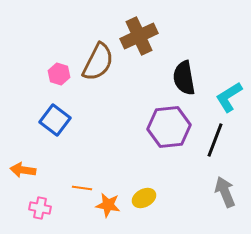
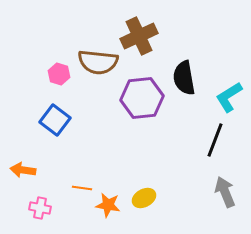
brown semicircle: rotated 69 degrees clockwise
purple hexagon: moved 27 px left, 29 px up
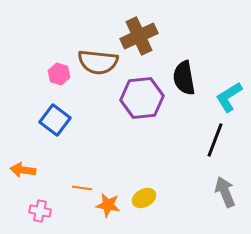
pink cross: moved 3 px down
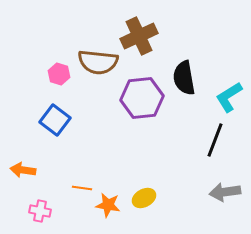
gray arrow: rotated 76 degrees counterclockwise
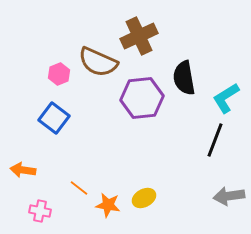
brown semicircle: rotated 18 degrees clockwise
pink hexagon: rotated 20 degrees clockwise
cyan L-shape: moved 3 px left, 1 px down
blue square: moved 1 px left, 2 px up
orange line: moved 3 px left; rotated 30 degrees clockwise
gray arrow: moved 4 px right, 4 px down
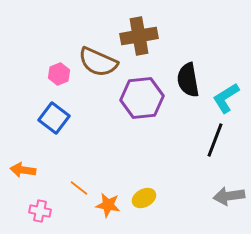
brown cross: rotated 15 degrees clockwise
black semicircle: moved 4 px right, 2 px down
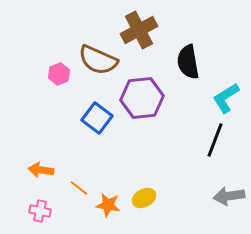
brown cross: moved 6 px up; rotated 18 degrees counterclockwise
brown semicircle: moved 2 px up
black semicircle: moved 18 px up
blue square: moved 43 px right
orange arrow: moved 18 px right
